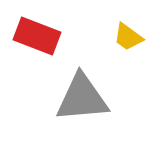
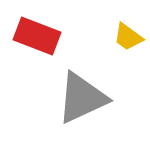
gray triangle: rotated 20 degrees counterclockwise
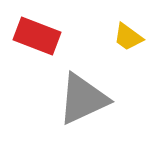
gray triangle: moved 1 px right, 1 px down
